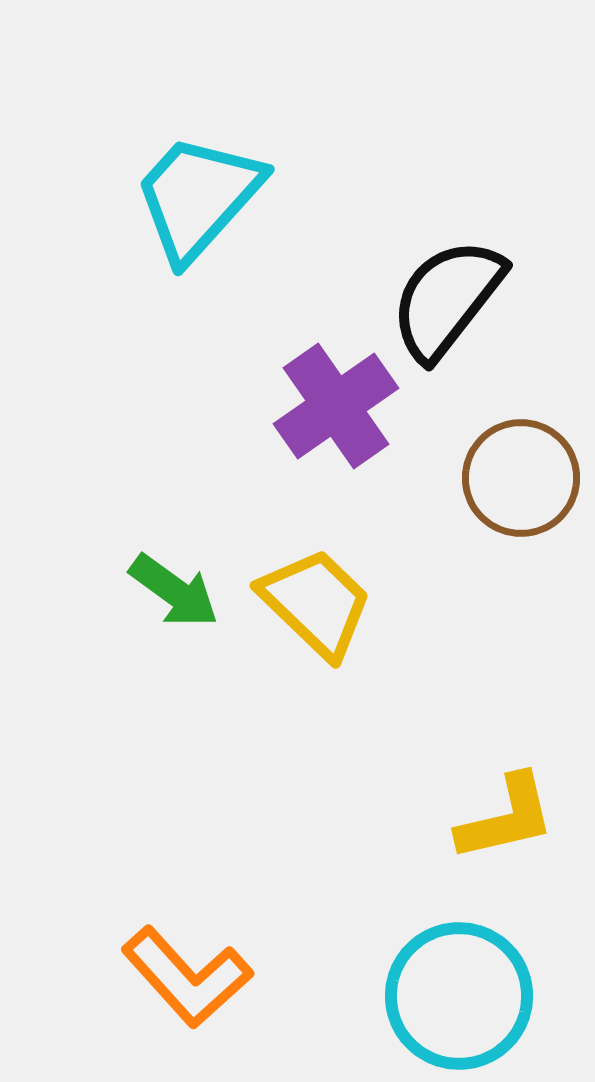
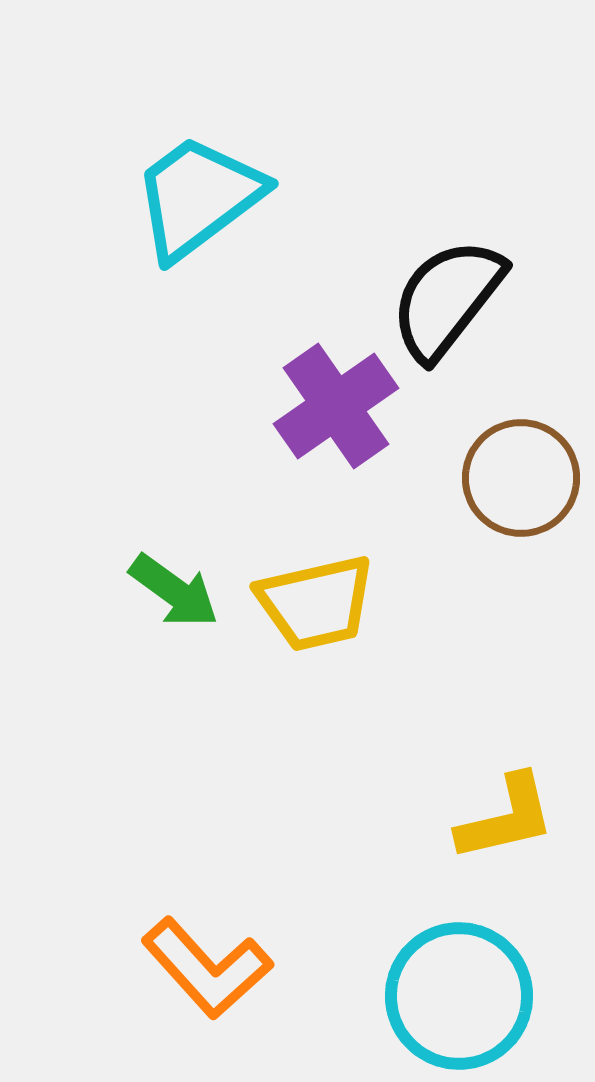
cyan trapezoid: rotated 11 degrees clockwise
yellow trapezoid: rotated 123 degrees clockwise
orange L-shape: moved 20 px right, 9 px up
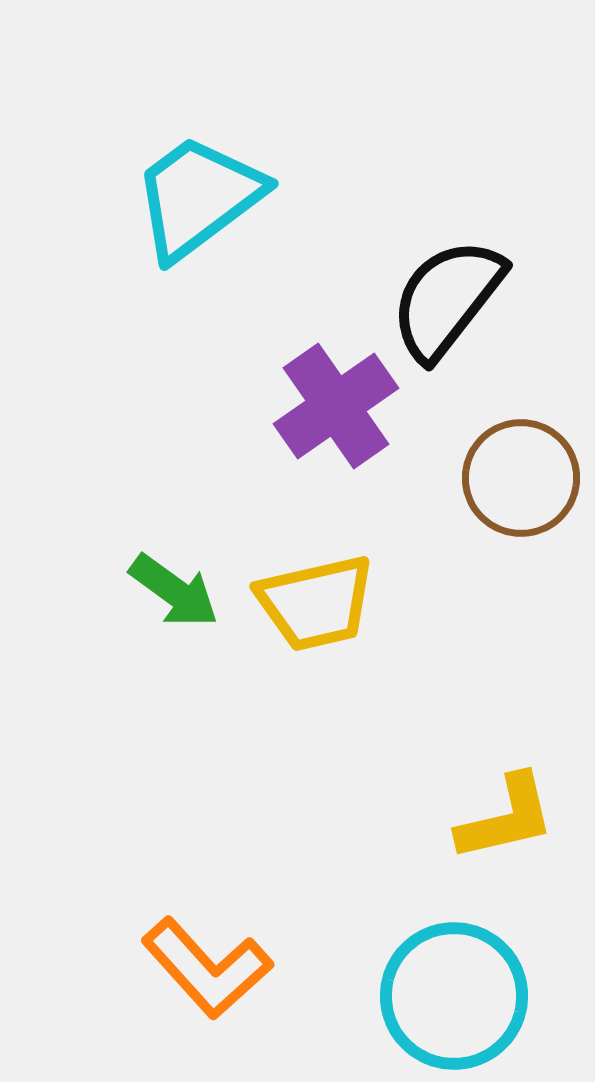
cyan circle: moved 5 px left
